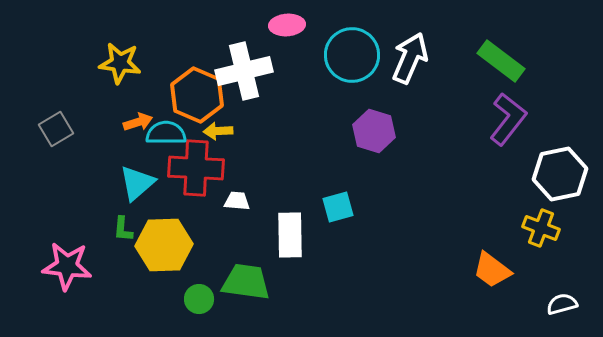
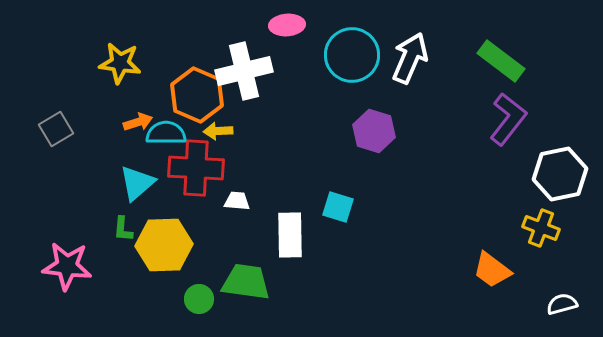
cyan square: rotated 32 degrees clockwise
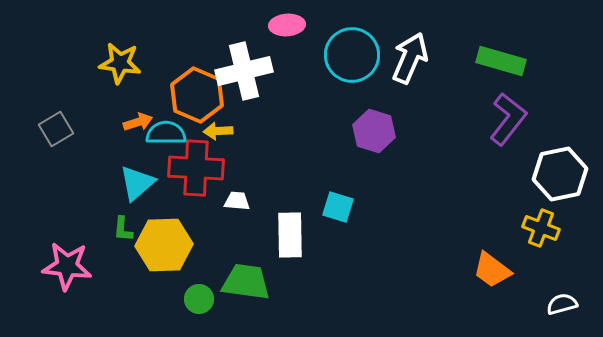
green rectangle: rotated 21 degrees counterclockwise
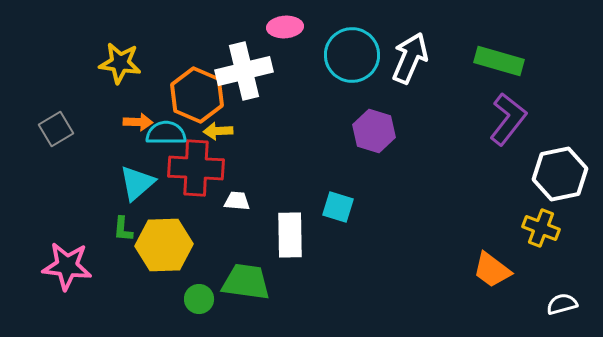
pink ellipse: moved 2 px left, 2 px down
green rectangle: moved 2 px left
orange arrow: rotated 20 degrees clockwise
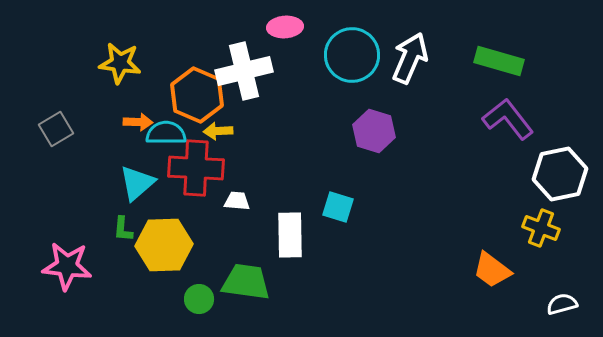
purple L-shape: rotated 76 degrees counterclockwise
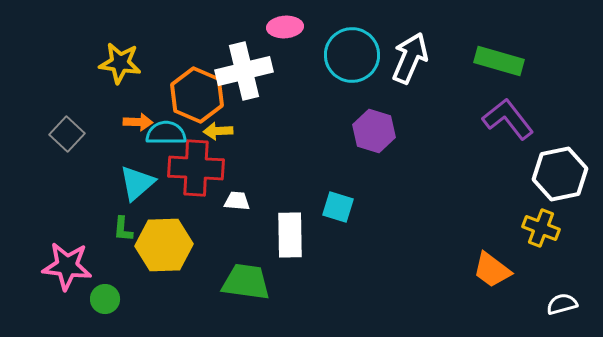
gray square: moved 11 px right, 5 px down; rotated 16 degrees counterclockwise
green circle: moved 94 px left
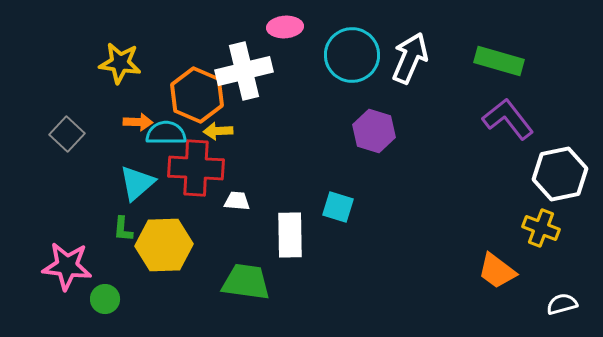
orange trapezoid: moved 5 px right, 1 px down
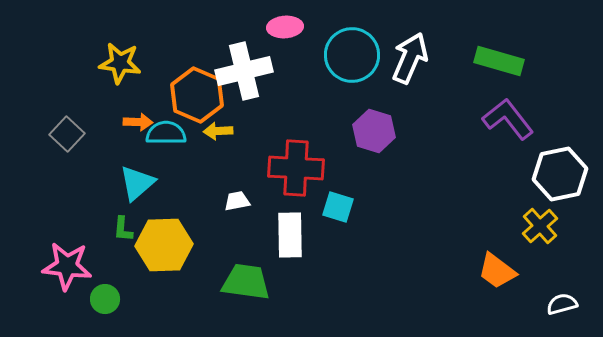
red cross: moved 100 px right
white trapezoid: rotated 16 degrees counterclockwise
yellow cross: moved 1 px left, 2 px up; rotated 27 degrees clockwise
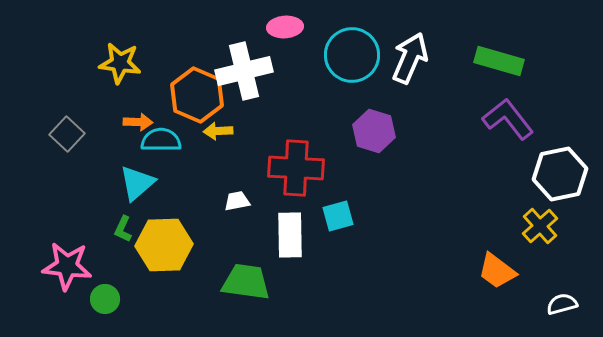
cyan semicircle: moved 5 px left, 7 px down
cyan square: moved 9 px down; rotated 32 degrees counterclockwise
green L-shape: rotated 20 degrees clockwise
